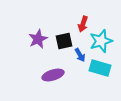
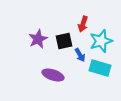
purple ellipse: rotated 35 degrees clockwise
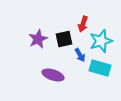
black square: moved 2 px up
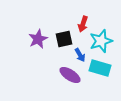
purple ellipse: moved 17 px right; rotated 15 degrees clockwise
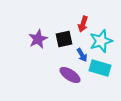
blue arrow: moved 2 px right
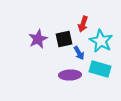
cyan star: rotated 25 degrees counterclockwise
blue arrow: moved 3 px left, 2 px up
cyan rectangle: moved 1 px down
purple ellipse: rotated 35 degrees counterclockwise
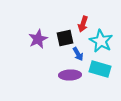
black square: moved 1 px right, 1 px up
blue arrow: moved 1 px left, 1 px down
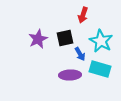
red arrow: moved 9 px up
blue arrow: moved 2 px right
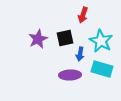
blue arrow: rotated 40 degrees clockwise
cyan rectangle: moved 2 px right
